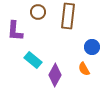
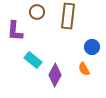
brown circle: moved 1 px left
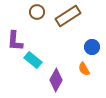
brown rectangle: rotated 50 degrees clockwise
purple L-shape: moved 10 px down
purple diamond: moved 1 px right, 5 px down
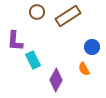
cyan rectangle: rotated 24 degrees clockwise
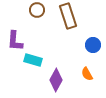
brown circle: moved 2 px up
brown rectangle: rotated 75 degrees counterclockwise
blue circle: moved 1 px right, 2 px up
cyan rectangle: rotated 48 degrees counterclockwise
orange semicircle: moved 3 px right, 5 px down
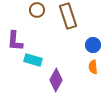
orange semicircle: moved 6 px right, 7 px up; rotated 24 degrees clockwise
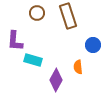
brown circle: moved 3 px down
orange semicircle: moved 15 px left
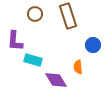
brown circle: moved 2 px left, 1 px down
purple diamond: rotated 60 degrees counterclockwise
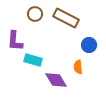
brown rectangle: moved 2 px left, 2 px down; rotated 45 degrees counterclockwise
blue circle: moved 4 px left
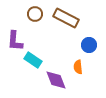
cyan rectangle: rotated 18 degrees clockwise
purple diamond: rotated 10 degrees clockwise
